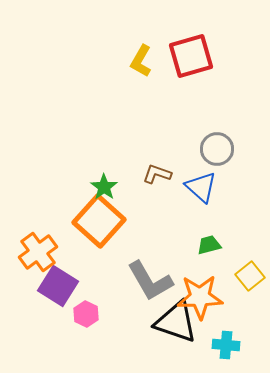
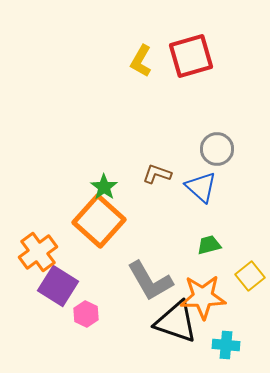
orange star: moved 3 px right
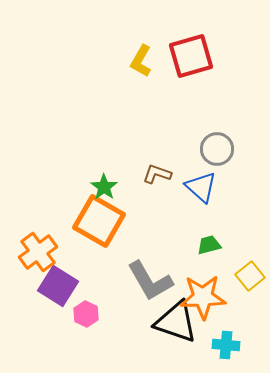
orange square: rotated 12 degrees counterclockwise
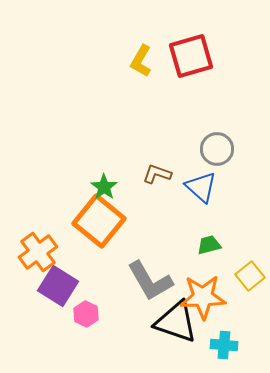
orange square: rotated 9 degrees clockwise
cyan cross: moved 2 px left
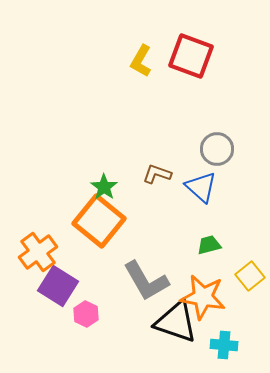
red square: rotated 36 degrees clockwise
gray L-shape: moved 4 px left
orange star: rotated 12 degrees clockwise
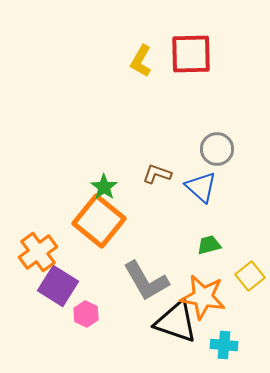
red square: moved 2 px up; rotated 21 degrees counterclockwise
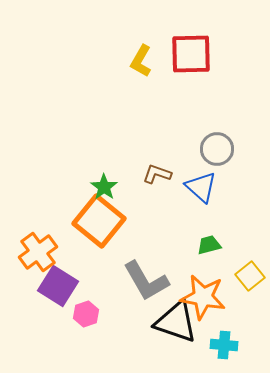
pink hexagon: rotated 15 degrees clockwise
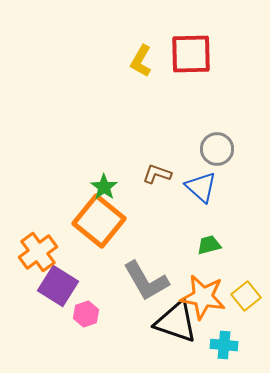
yellow square: moved 4 px left, 20 px down
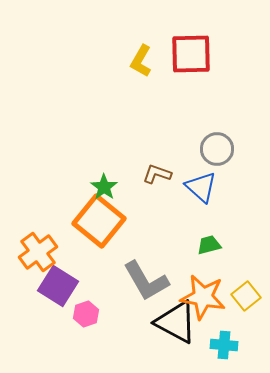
black triangle: rotated 9 degrees clockwise
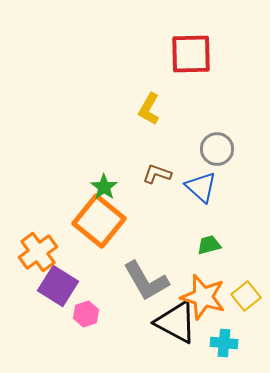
yellow L-shape: moved 8 px right, 48 px down
orange star: rotated 6 degrees clockwise
cyan cross: moved 2 px up
